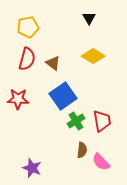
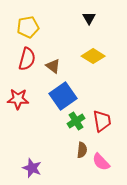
brown triangle: moved 3 px down
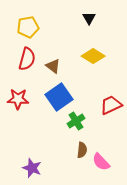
blue square: moved 4 px left, 1 px down
red trapezoid: moved 9 px right, 16 px up; rotated 105 degrees counterclockwise
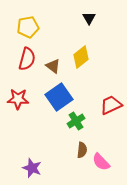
yellow diamond: moved 12 px left, 1 px down; rotated 70 degrees counterclockwise
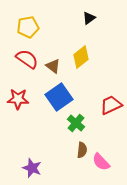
black triangle: rotated 24 degrees clockwise
red semicircle: rotated 70 degrees counterclockwise
green cross: moved 2 px down; rotated 18 degrees counterclockwise
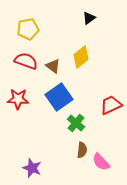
yellow pentagon: moved 2 px down
red semicircle: moved 1 px left, 2 px down; rotated 15 degrees counterclockwise
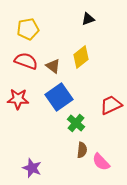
black triangle: moved 1 px left, 1 px down; rotated 16 degrees clockwise
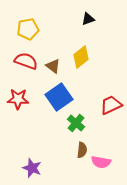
pink semicircle: rotated 36 degrees counterclockwise
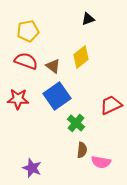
yellow pentagon: moved 2 px down
blue square: moved 2 px left, 1 px up
